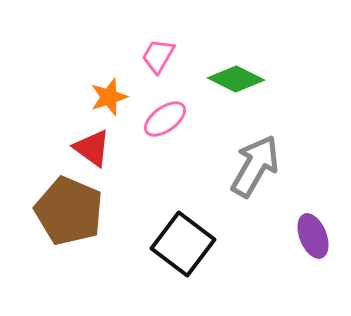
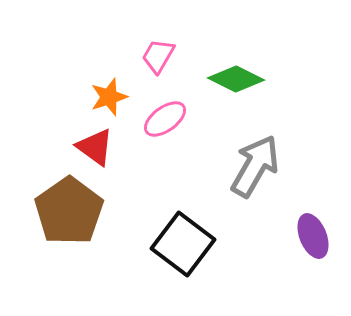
red triangle: moved 3 px right, 1 px up
brown pentagon: rotated 14 degrees clockwise
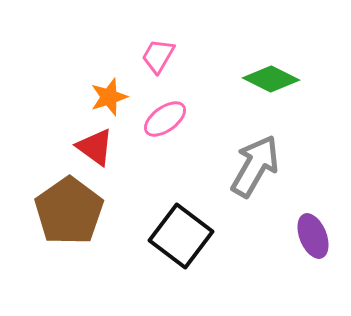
green diamond: moved 35 px right
black square: moved 2 px left, 8 px up
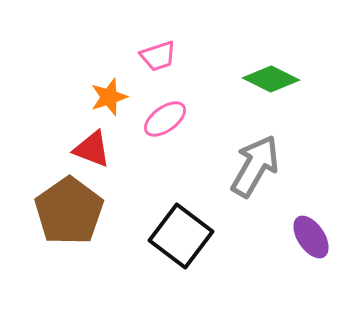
pink trapezoid: rotated 138 degrees counterclockwise
red triangle: moved 3 px left, 2 px down; rotated 15 degrees counterclockwise
purple ellipse: moved 2 px left, 1 px down; rotated 12 degrees counterclockwise
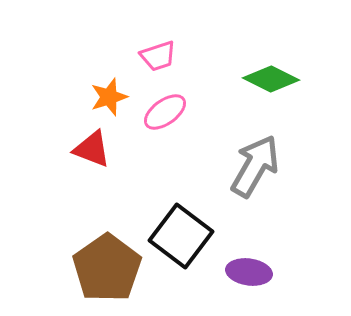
pink ellipse: moved 7 px up
brown pentagon: moved 38 px right, 57 px down
purple ellipse: moved 62 px left, 35 px down; rotated 48 degrees counterclockwise
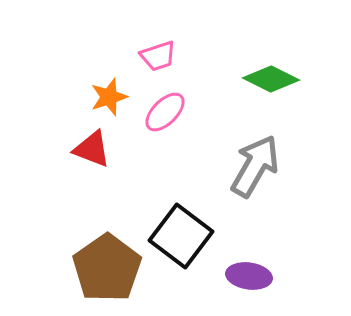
pink ellipse: rotated 9 degrees counterclockwise
purple ellipse: moved 4 px down
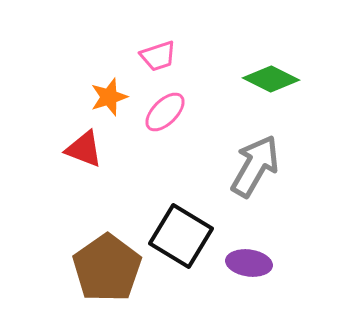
red triangle: moved 8 px left
black square: rotated 6 degrees counterclockwise
purple ellipse: moved 13 px up
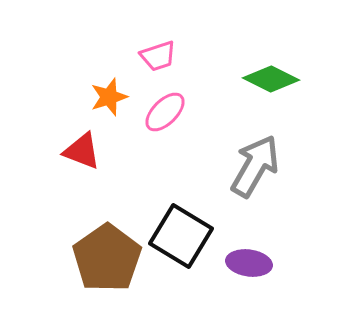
red triangle: moved 2 px left, 2 px down
brown pentagon: moved 10 px up
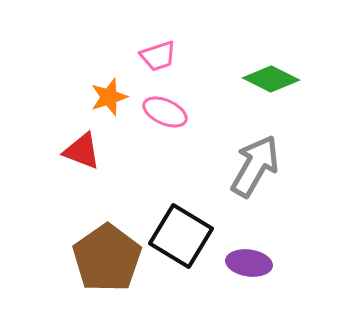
pink ellipse: rotated 69 degrees clockwise
